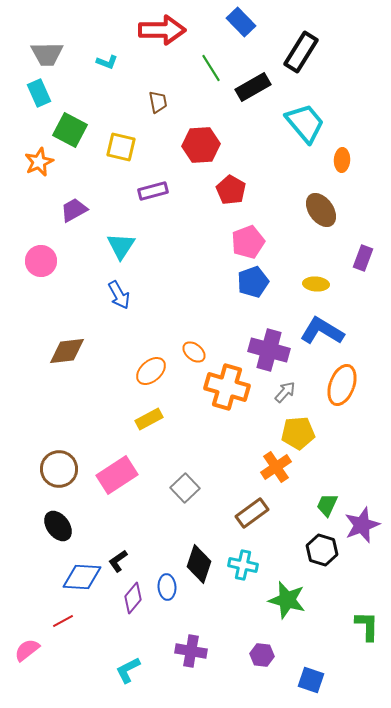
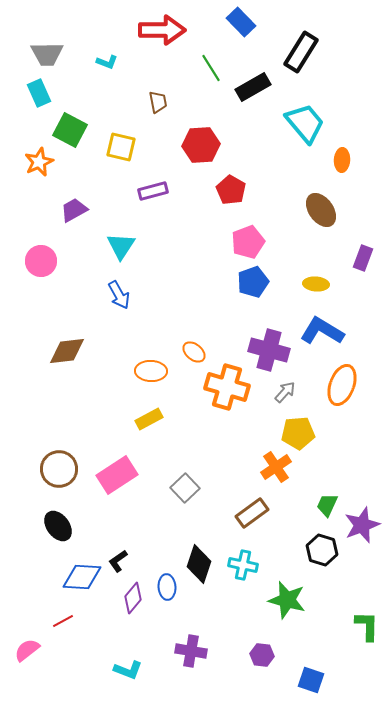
orange ellipse at (151, 371): rotated 44 degrees clockwise
cyan L-shape at (128, 670): rotated 132 degrees counterclockwise
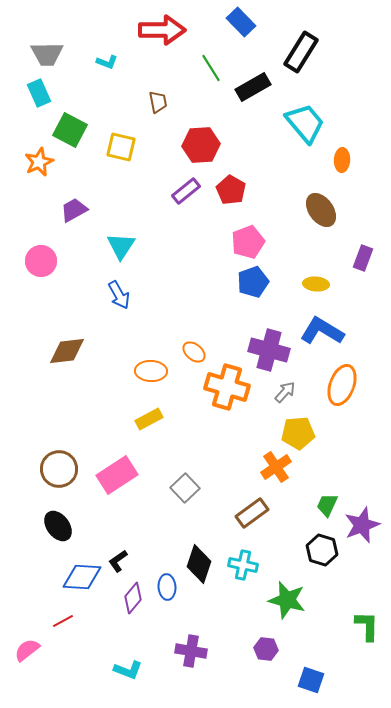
purple rectangle at (153, 191): moved 33 px right; rotated 24 degrees counterclockwise
purple hexagon at (262, 655): moved 4 px right, 6 px up
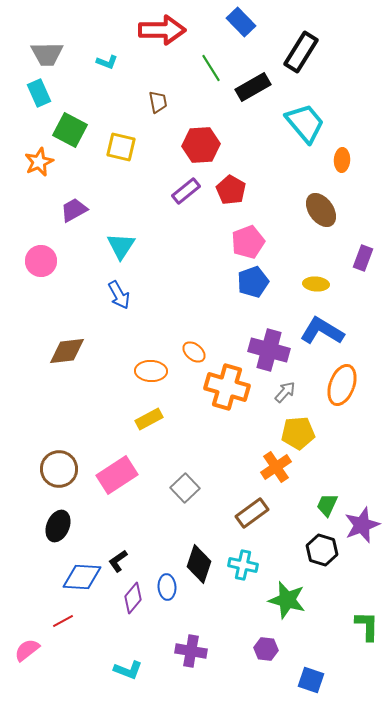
black ellipse at (58, 526): rotated 60 degrees clockwise
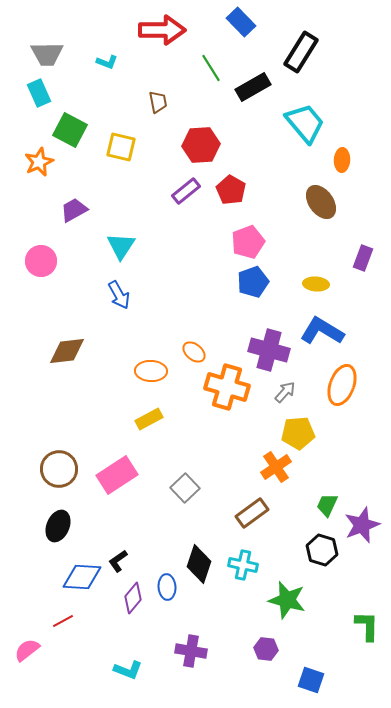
brown ellipse at (321, 210): moved 8 px up
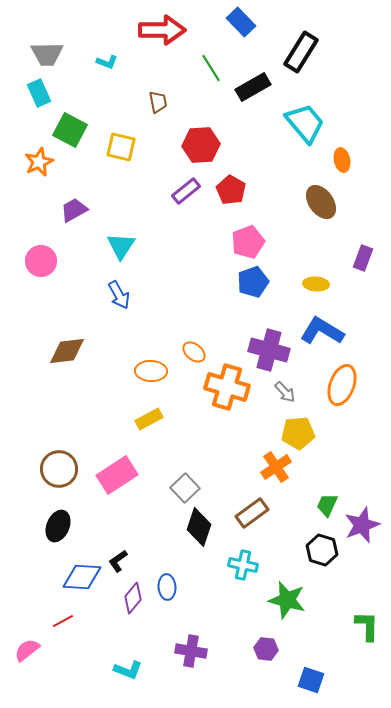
orange ellipse at (342, 160): rotated 15 degrees counterclockwise
gray arrow at (285, 392): rotated 95 degrees clockwise
black diamond at (199, 564): moved 37 px up
